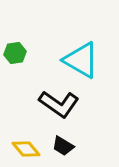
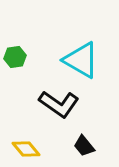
green hexagon: moved 4 px down
black trapezoid: moved 21 px right; rotated 20 degrees clockwise
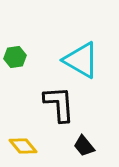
black L-shape: rotated 129 degrees counterclockwise
yellow diamond: moved 3 px left, 3 px up
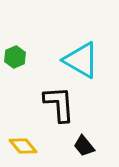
green hexagon: rotated 15 degrees counterclockwise
